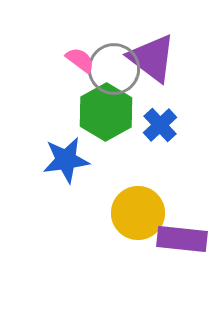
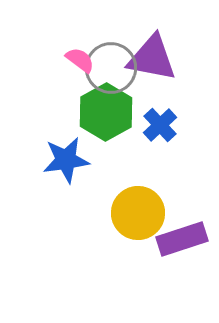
purple triangle: rotated 26 degrees counterclockwise
gray circle: moved 3 px left, 1 px up
purple rectangle: rotated 24 degrees counterclockwise
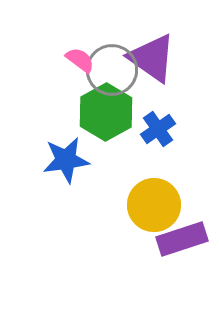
purple triangle: rotated 24 degrees clockwise
gray circle: moved 1 px right, 2 px down
blue cross: moved 2 px left, 4 px down; rotated 8 degrees clockwise
yellow circle: moved 16 px right, 8 px up
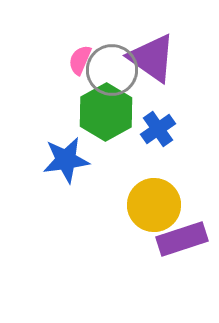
pink semicircle: rotated 104 degrees counterclockwise
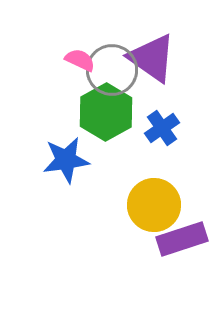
pink semicircle: rotated 92 degrees clockwise
blue cross: moved 4 px right, 1 px up
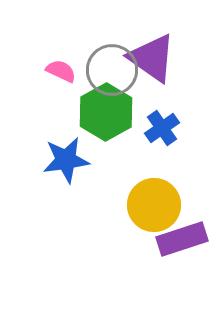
pink semicircle: moved 19 px left, 11 px down
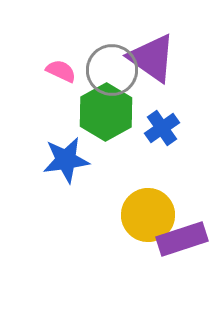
yellow circle: moved 6 px left, 10 px down
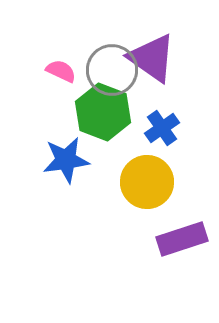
green hexagon: moved 3 px left; rotated 10 degrees counterclockwise
yellow circle: moved 1 px left, 33 px up
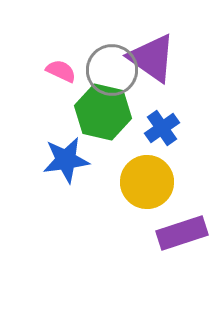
green hexagon: rotated 8 degrees counterclockwise
purple rectangle: moved 6 px up
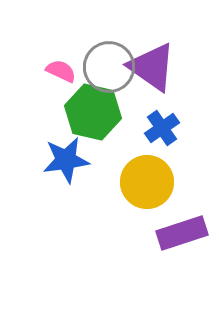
purple triangle: moved 9 px down
gray circle: moved 3 px left, 3 px up
green hexagon: moved 10 px left
